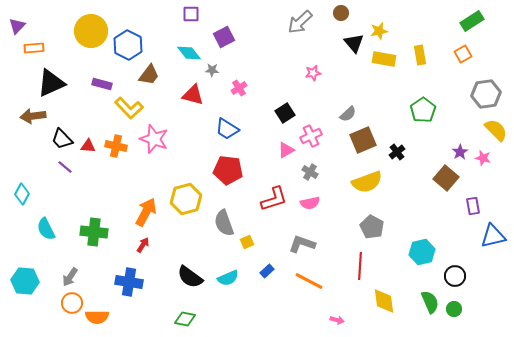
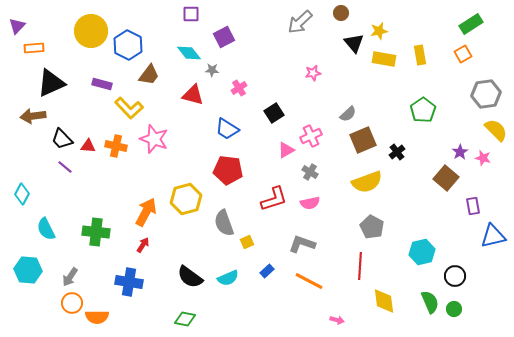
green rectangle at (472, 21): moved 1 px left, 3 px down
black square at (285, 113): moved 11 px left
green cross at (94, 232): moved 2 px right
cyan hexagon at (25, 281): moved 3 px right, 11 px up
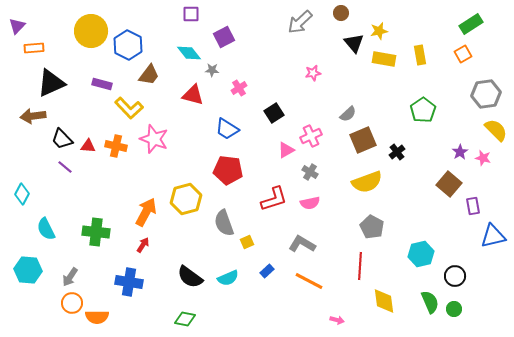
brown square at (446, 178): moved 3 px right, 6 px down
gray L-shape at (302, 244): rotated 12 degrees clockwise
cyan hexagon at (422, 252): moved 1 px left, 2 px down
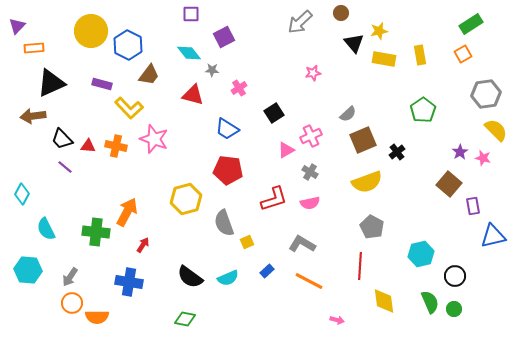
orange arrow at (146, 212): moved 19 px left
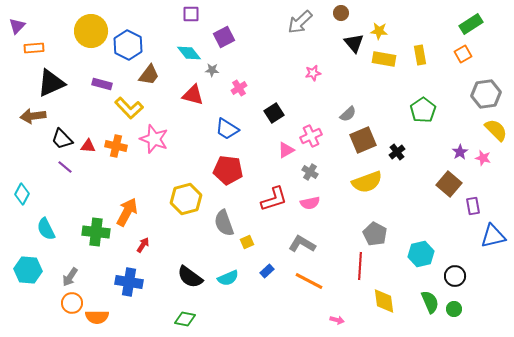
yellow star at (379, 31): rotated 18 degrees clockwise
gray pentagon at (372, 227): moved 3 px right, 7 px down
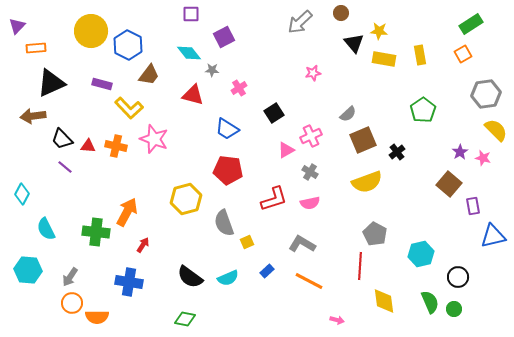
orange rectangle at (34, 48): moved 2 px right
black circle at (455, 276): moved 3 px right, 1 px down
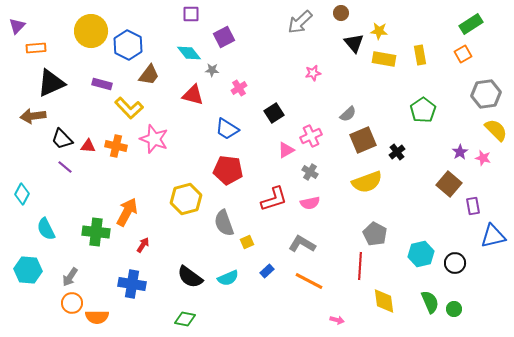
black circle at (458, 277): moved 3 px left, 14 px up
blue cross at (129, 282): moved 3 px right, 2 px down
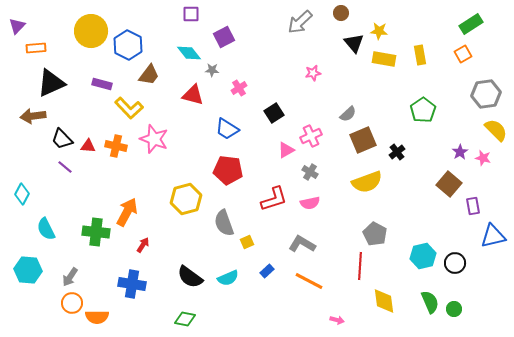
cyan hexagon at (421, 254): moved 2 px right, 2 px down
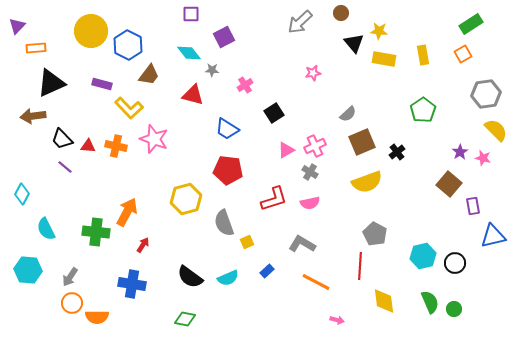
yellow rectangle at (420, 55): moved 3 px right
pink cross at (239, 88): moved 6 px right, 3 px up
pink cross at (311, 136): moved 4 px right, 10 px down
brown square at (363, 140): moved 1 px left, 2 px down
orange line at (309, 281): moved 7 px right, 1 px down
